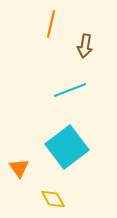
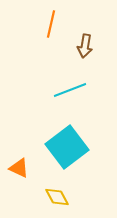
orange triangle: rotated 30 degrees counterclockwise
yellow diamond: moved 4 px right, 2 px up
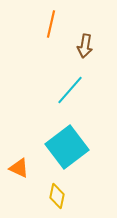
cyan line: rotated 28 degrees counterclockwise
yellow diamond: moved 1 px up; rotated 40 degrees clockwise
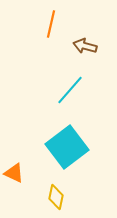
brown arrow: rotated 95 degrees clockwise
orange triangle: moved 5 px left, 5 px down
yellow diamond: moved 1 px left, 1 px down
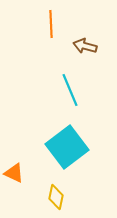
orange line: rotated 16 degrees counterclockwise
cyan line: rotated 64 degrees counterclockwise
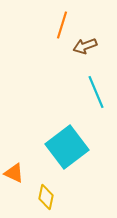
orange line: moved 11 px right, 1 px down; rotated 20 degrees clockwise
brown arrow: rotated 35 degrees counterclockwise
cyan line: moved 26 px right, 2 px down
yellow diamond: moved 10 px left
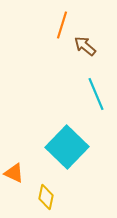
brown arrow: rotated 60 degrees clockwise
cyan line: moved 2 px down
cyan square: rotated 9 degrees counterclockwise
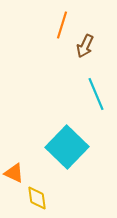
brown arrow: rotated 105 degrees counterclockwise
yellow diamond: moved 9 px left, 1 px down; rotated 20 degrees counterclockwise
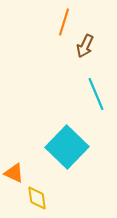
orange line: moved 2 px right, 3 px up
